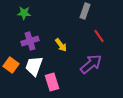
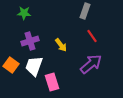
red line: moved 7 px left
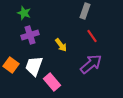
green star: rotated 16 degrees clockwise
purple cross: moved 6 px up
pink rectangle: rotated 24 degrees counterclockwise
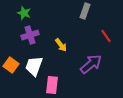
red line: moved 14 px right
pink rectangle: moved 3 px down; rotated 48 degrees clockwise
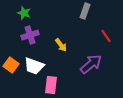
white trapezoid: rotated 90 degrees counterclockwise
pink rectangle: moved 1 px left
